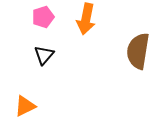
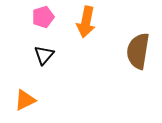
orange arrow: moved 3 px down
orange triangle: moved 6 px up
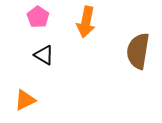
pink pentagon: moved 5 px left; rotated 20 degrees counterclockwise
black triangle: rotated 40 degrees counterclockwise
